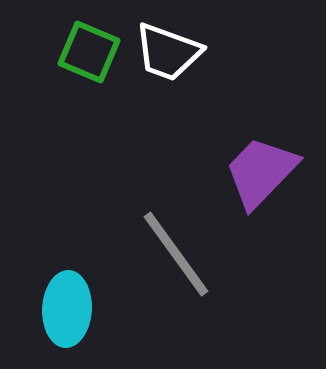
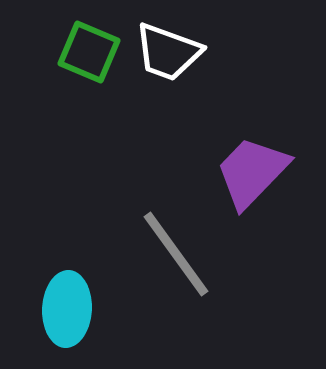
purple trapezoid: moved 9 px left
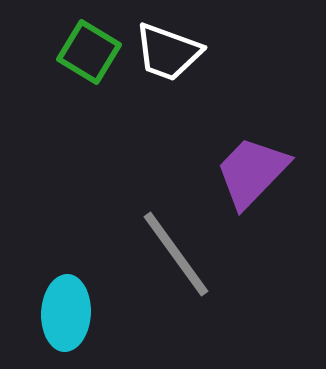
green square: rotated 8 degrees clockwise
cyan ellipse: moved 1 px left, 4 px down
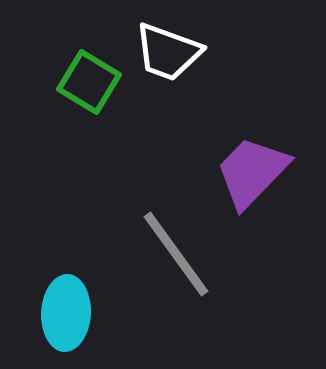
green square: moved 30 px down
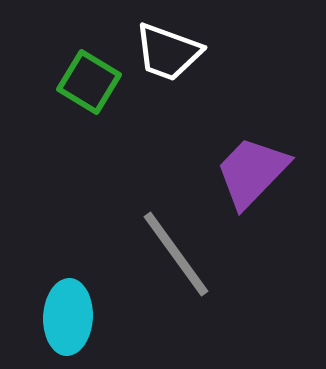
cyan ellipse: moved 2 px right, 4 px down
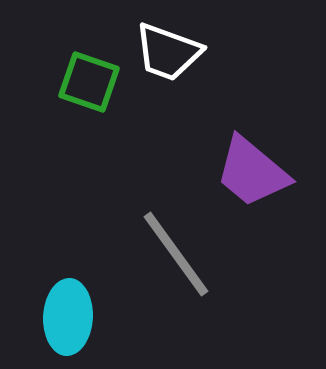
green square: rotated 12 degrees counterclockwise
purple trapezoid: rotated 94 degrees counterclockwise
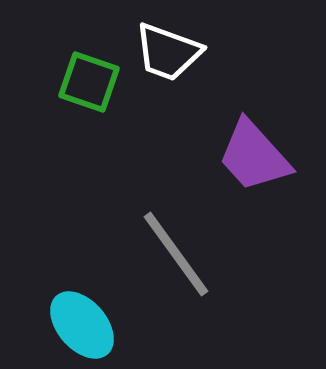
purple trapezoid: moved 2 px right, 16 px up; rotated 8 degrees clockwise
cyan ellipse: moved 14 px right, 8 px down; rotated 44 degrees counterclockwise
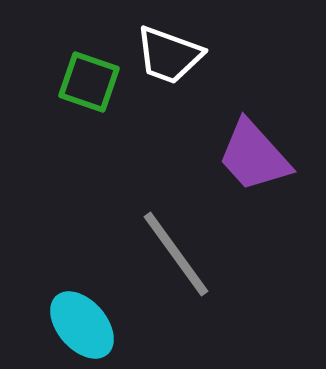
white trapezoid: moved 1 px right, 3 px down
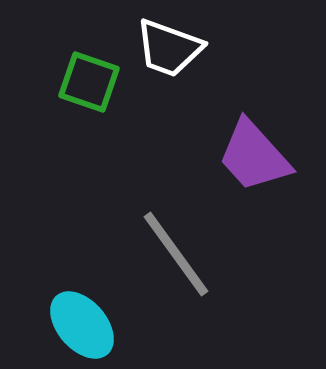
white trapezoid: moved 7 px up
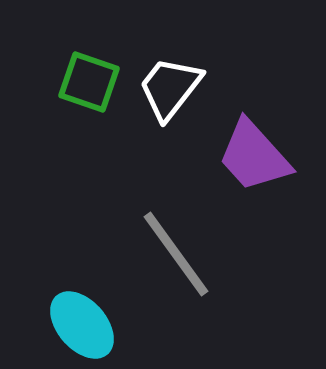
white trapezoid: moved 1 px right, 40 px down; rotated 108 degrees clockwise
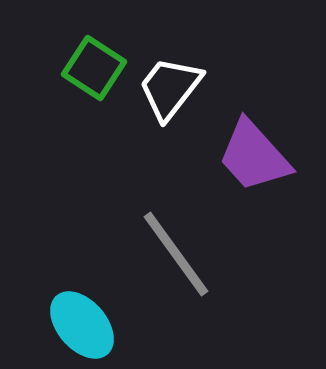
green square: moved 5 px right, 14 px up; rotated 14 degrees clockwise
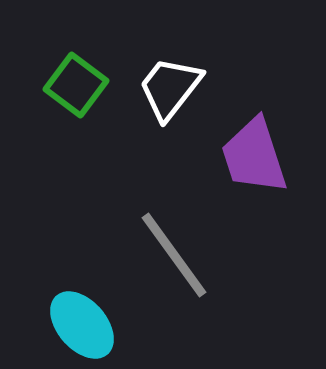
green square: moved 18 px left, 17 px down; rotated 4 degrees clockwise
purple trapezoid: rotated 24 degrees clockwise
gray line: moved 2 px left, 1 px down
